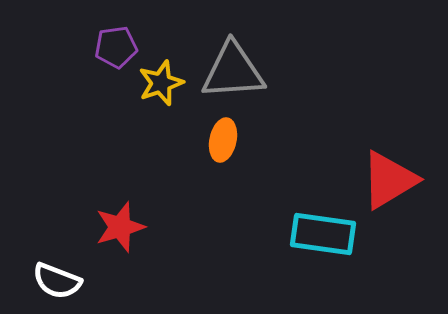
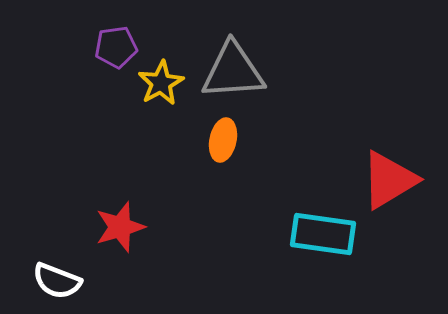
yellow star: rotated 9 degrees counterclockwise
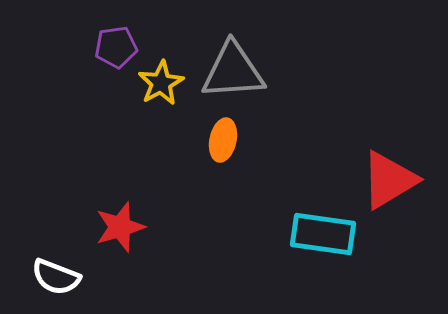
white semicircle: moved 1 px left, 4 px up
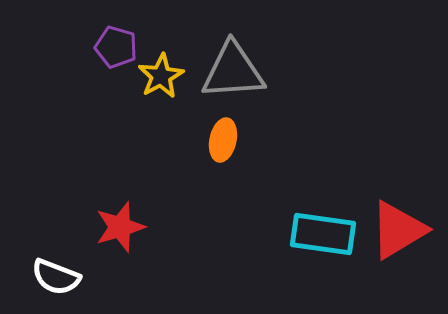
purple pentagon: rotated 24 degrees clockwise
yellow star: moved 7 px up
red triangle: moved 9 px right, 50 px down
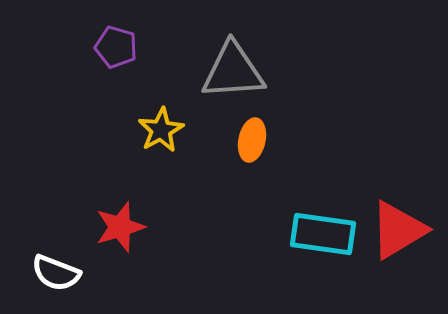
yellow star: moved 54 px down
orange ellipse: moved 29 px right
white semicircle: moved 4 px up
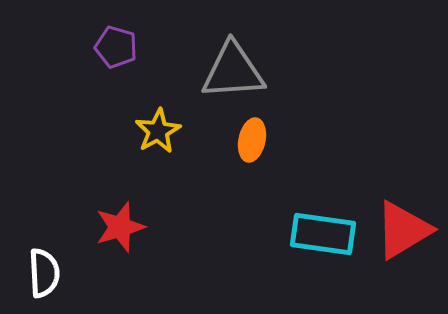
yellow star: moved 3 px left, 1 px down
red triangle: moved 5 px right
white semicircle: moved 12 px left; rotated 114 degrees counterclockwise
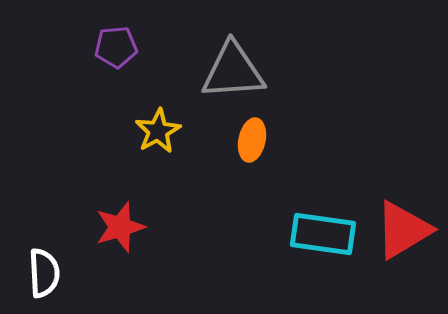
purple pentagon: rotated 21 degrees counterclockwise
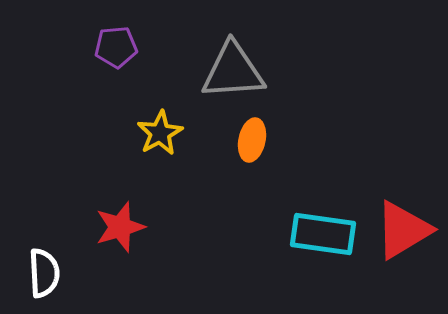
yellow star: moved 2 px right, 2 px down
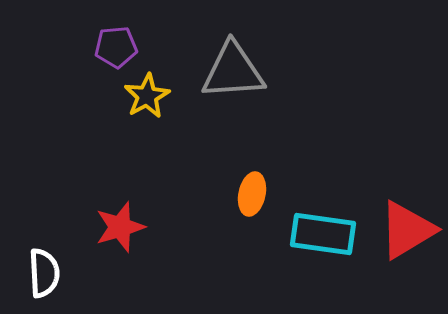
yellow star: moved 13 px left, 37 px up
orange ellipse: moved 54 px down
red triangle: moved 4 px right
